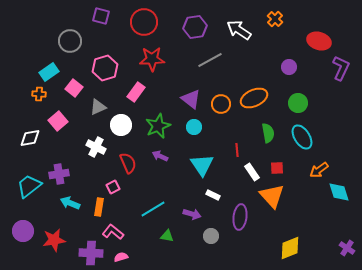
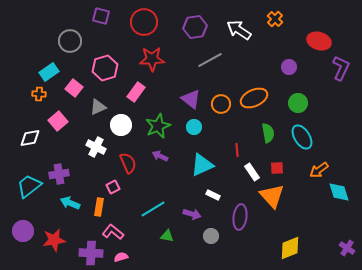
cyan triangle at (202, 165): rotated 40 degrees clockwise
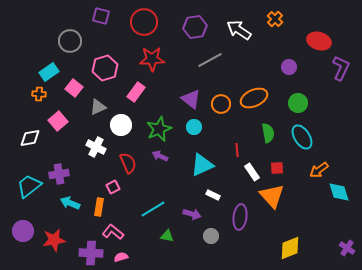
green star at (158, 126): moved 1 px right, 3 px down
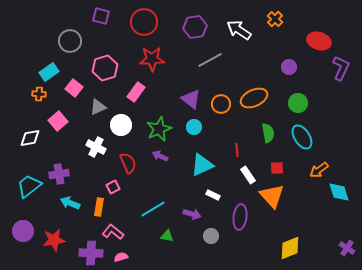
white rectangle at (252, 172): moved 4 px left, 3 px down
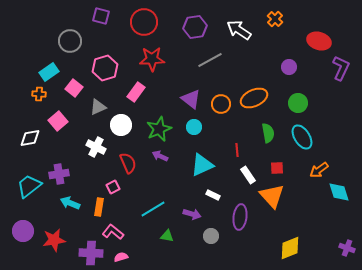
purple cross at (347, 248): rotated 14 degrees counterclockwise
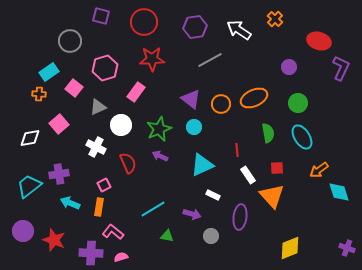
pink square at (58, 121): moved 1 px right, 3 px down
pink square at (113, 187): moved 9 px left, 2 px up
red star at (54, 240): rotated 30 degrees clockwise
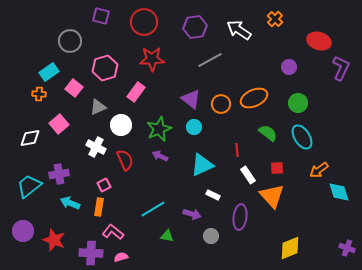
green semicircle at (268, 133): rotated 42 degrees counterclockwise
red semicircle at (128, 163): moved 3 px left, 3 px up
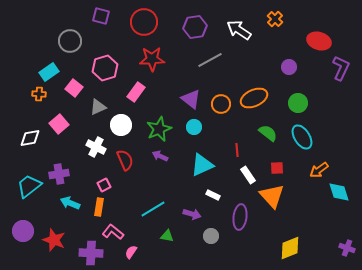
pink semicircle at (121, 257): moved 10 px right, 5 px up; rotated 40 degrees counterclockwise
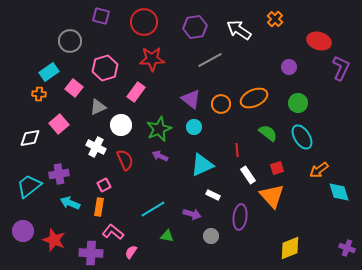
red square at (277, 168): rotated 16 degrees counterclockwise
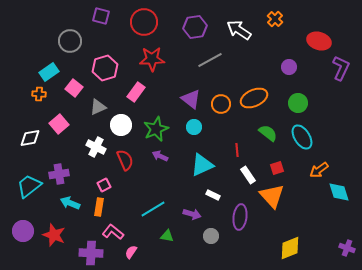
green star at (159, 129): moved 3 px left
red star at (54, 240): moved 5 px up
